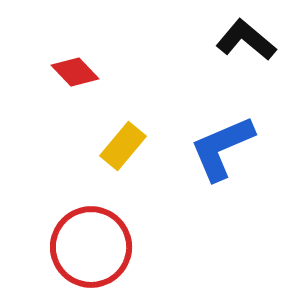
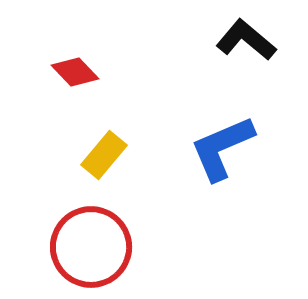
yellow rectangle: moved 19 px left, 9 px down
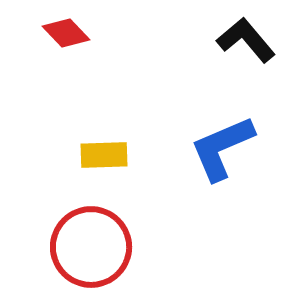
black L-shape: rotated 10 degrees clockwise
red diamond: moved 9 px left, 39 px up
yellow rectangle: rotated 48 degrees clockwise
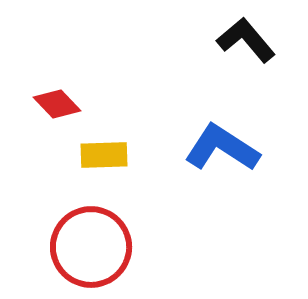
red diamond: moved 9 px left, 71 px down
blue L-shape: rotated 56 degrees clockwise
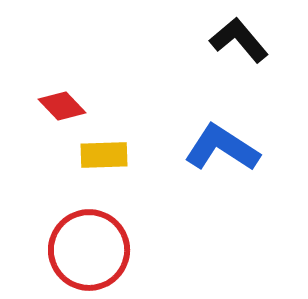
black L-shape: moved 7 px left
red diamond: moved 5 px right, 2 px down
red circle: moved 2 px left, 3 px down
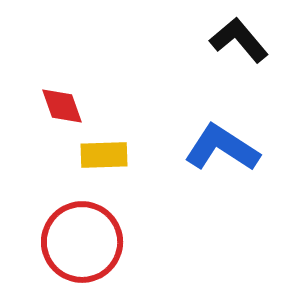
red diamond: rotated 24 degrees clockwise
red circle: moved 7 px left, 8 px up
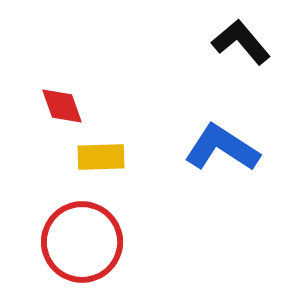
black L-shape: moved 2 px right, 2 px down
yellow rectangle: moved 3 px left, 2 px down
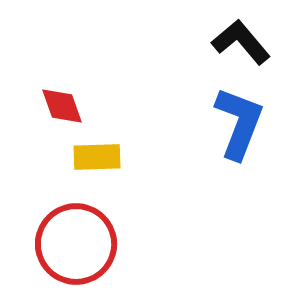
blue L-shape: moved 17 px right, 25 px up; rotated 78 degrees clockwise
yellow rectangle: moved 4 px left
red circle: moved 6 px left, 2 px down
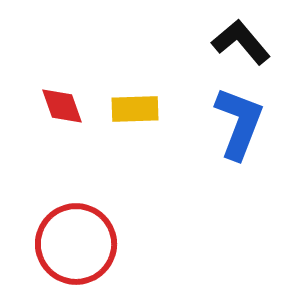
yellow rectangle: moved 38 px right, 48 px up
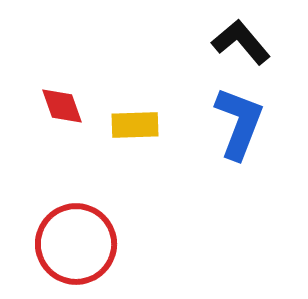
yellow rectangle: moved 16 px down
